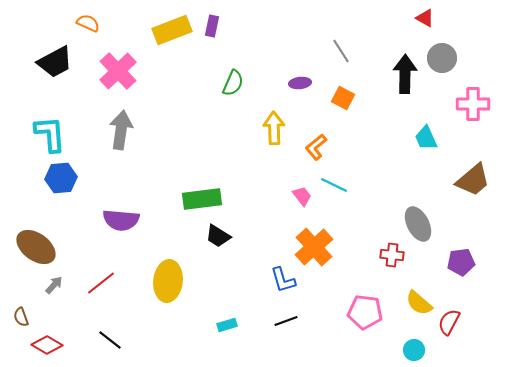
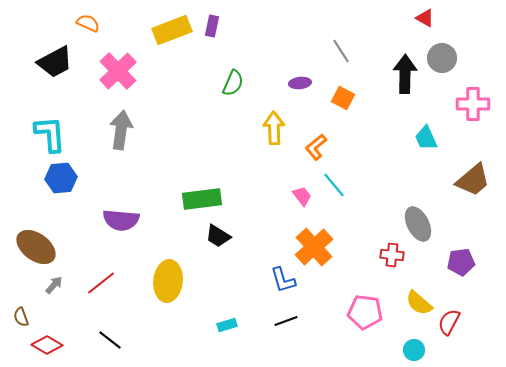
cyan line at (334, 185): rotated 24 degrees clockwise
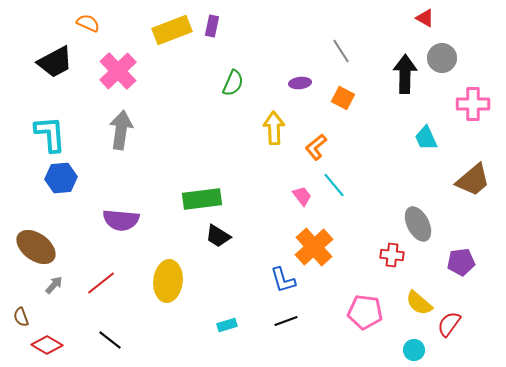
red semicircle at (449, 322): moved 2 px down; rotated 8 degrees clockwise
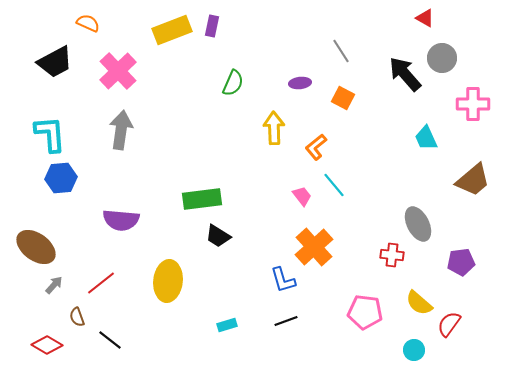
black arrow at (405, 74): rotated 42 degrees counterclockwise
brown semicircle at (21, 317): moved 56 px right
